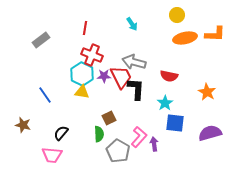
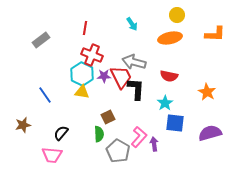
orange ellipse: moved 15 px left
brown square: moved 1 px left, 1 px up
brown star: rotated 28 degrees counterclockwise
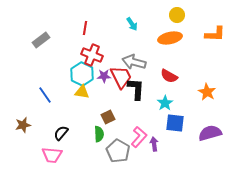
red semicircle: rotated 18 degrees clockwise
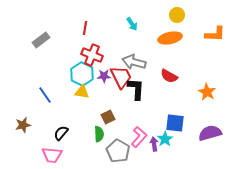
cyan star: moved 36 px down
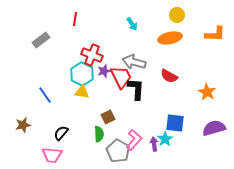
red line: moved 10 px left, 9 px up
purple star: moved 5 px up; rotated 16 degrees counterclockwise
purple semicircle: moved 4 px right, 5 px up
pink L-shape: moved 5 px left, 3 px down
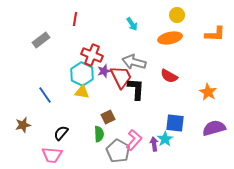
orange star: moved 1 px right
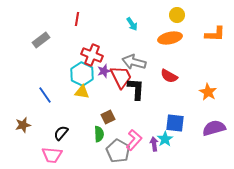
red line: moved 2 px right
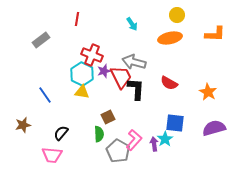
red semicircle: moved 7 px down
